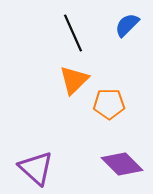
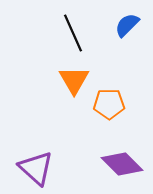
orange triangle: rotated 16 degrees counterclockwise
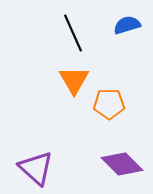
blue semicircle: rotated 28 degrees clockwise
